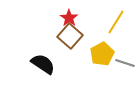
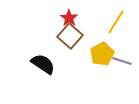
gray line: moved 3 px left, 2 px up
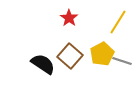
yellow line: moved 2 px right
brown square: moved 20 px down
